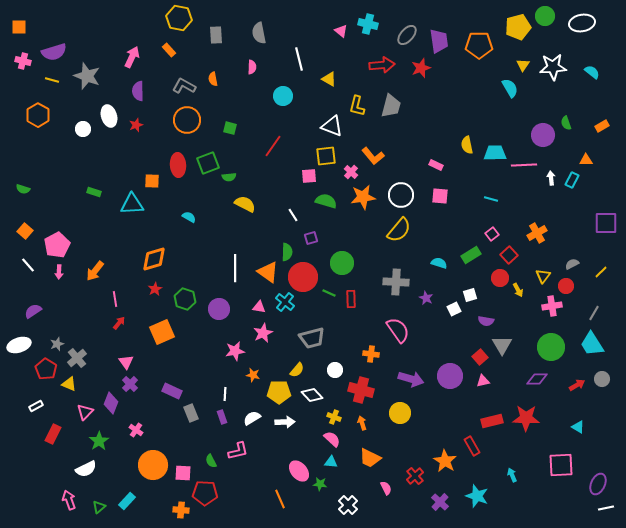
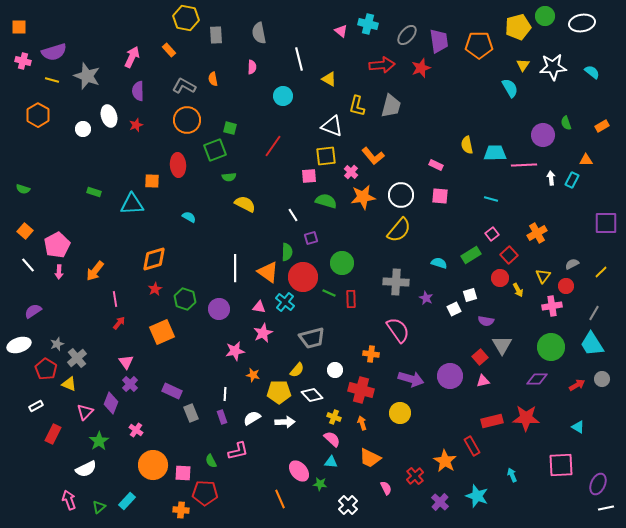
yellow hexagon at (179, 18): moved 7 px right
green square at (208, 163): moved 7 px right, 13 px up
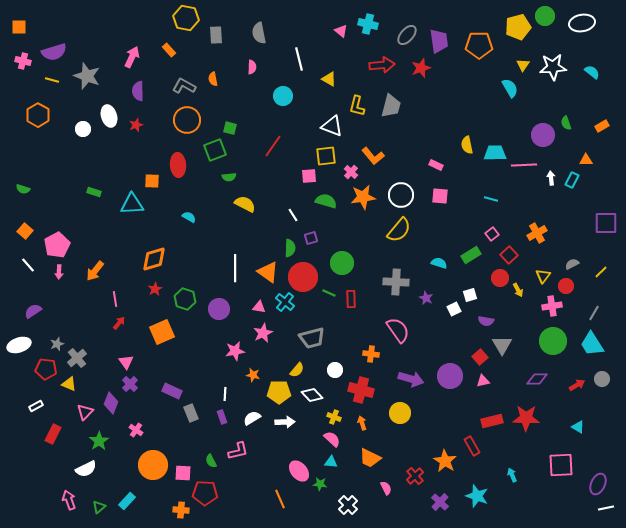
green semicircle at (287, 252): moved 3 px right, 4 px up
green circle at (551, 347): moved 2 px right, 6 px up
red pentagon at (46, 369): rotated 25 degrees counterclockwise
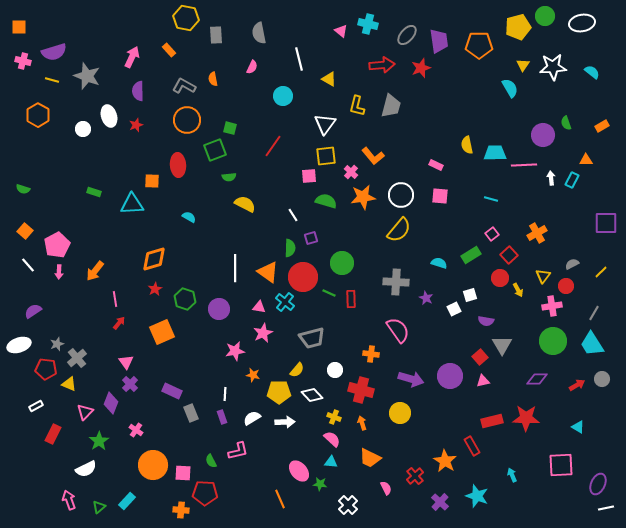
pink semicircle at (252, 67): rotated 24 degrees clockwise
white triangle at (332, 126): moved 7 px left, 2 px up; rotated 45 degrees clockwise
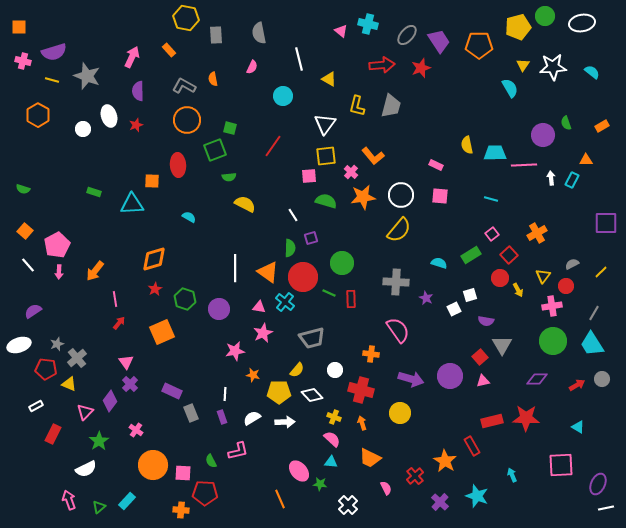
purple trapezoid at (439, 41): rotated 25 degrees counterclockwise
purple diamond at (111, 403): moved 1 px left, 2 px up; rotated 15 degrees clockwise
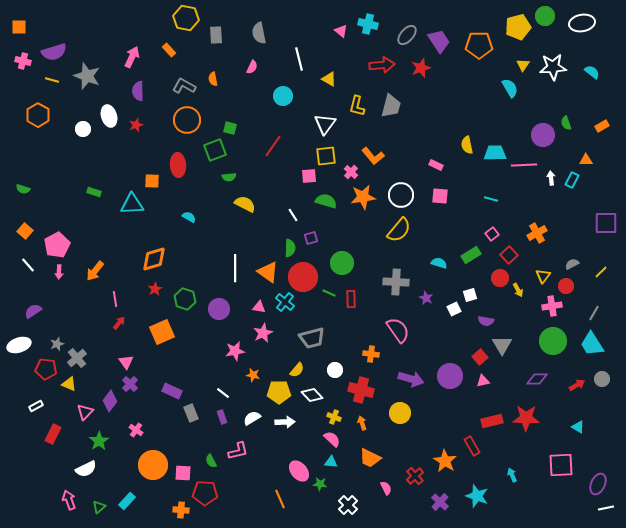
white line at (225, 394): moved 2 px left, 1 px up; rotated 56 degrees counterclockwise
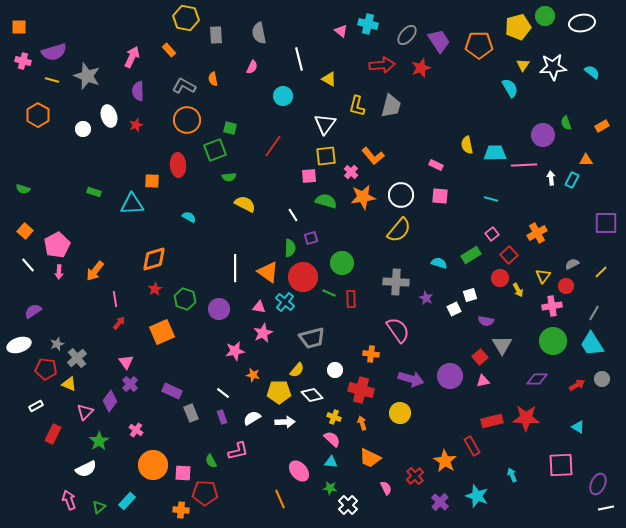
green star at (320, 484): moved 10 px right, 4 px down
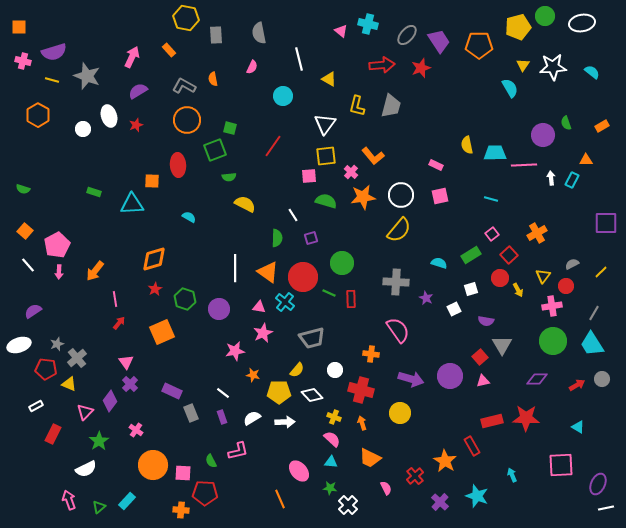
purple semicircle at (138, 91): rotated 60 degrees clockwise
pink square at (440, 196): rotated 18 degrees counterclockwise
green semicircle at (290, 248): moved 13 px left, 10 px up
white square at (470, 295): moved 1 px right, 6 px up
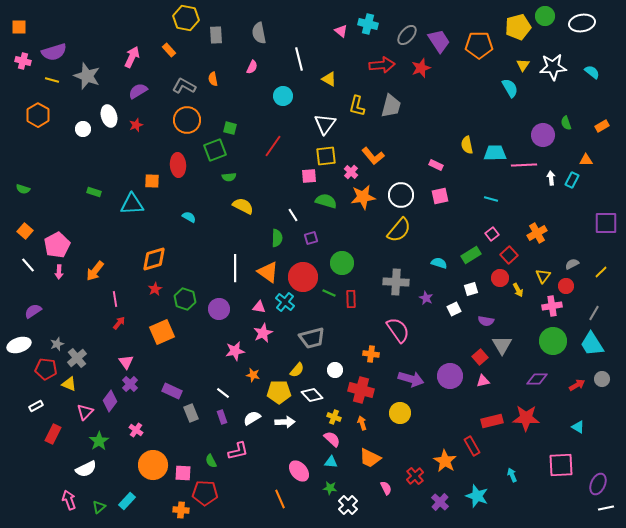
yellow semicircle at (245, 204): moved 2 px left, 2 px down
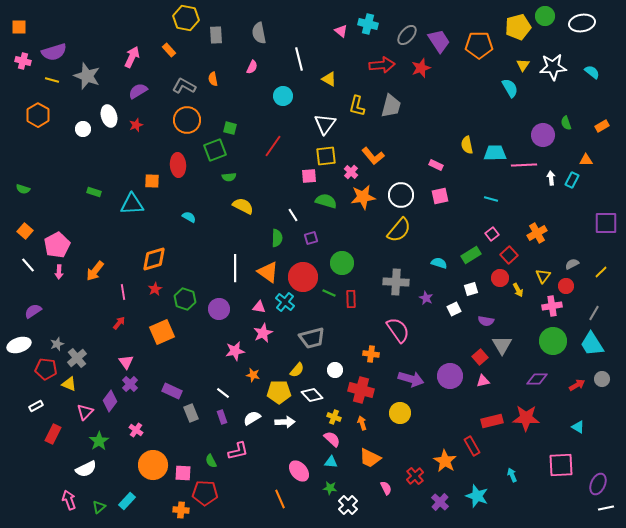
pink line at (115, 299): moved 8 px right, 7 px up
